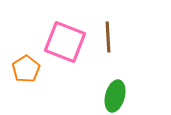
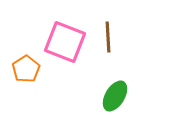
green ellipse: rotated 16 degrees clockwise
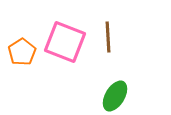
orange pentagon: moved 4 px left, 17 px up
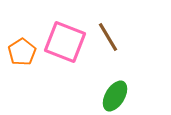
brown line: rotated 28 degrees counterclockwise
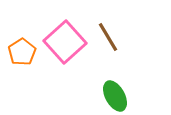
pink square: rotated 27 degrees clockwise
green ellipse: rotated 60 degrees counterclockwise
